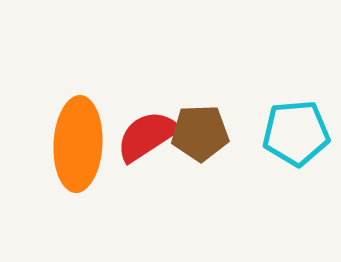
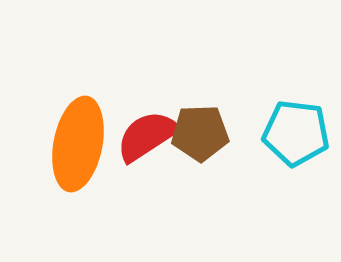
cyan pentagon: rotated 12 degrees clockwise
orange ellipse: rotated 8 degrees clockwise
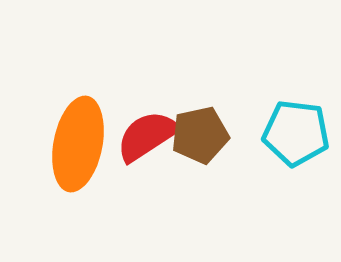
brown pentagon: moved 2 px down; rotated 10 degrees counterclockwise
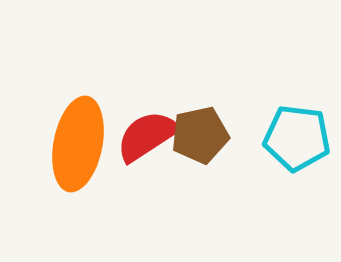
cyan pentagon: moved 1 px right, 5 px down
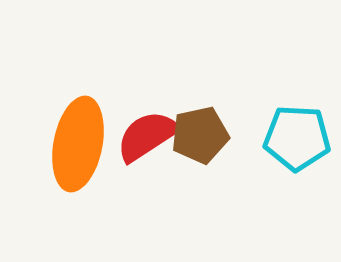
cyan pentagon: rotated 4 degrees counterclockwise
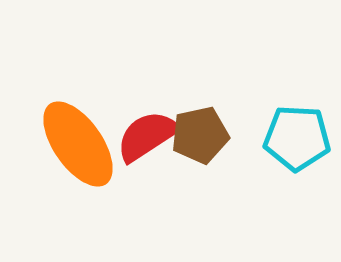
orange ellipse: rotated 46 degrees counterclockwise
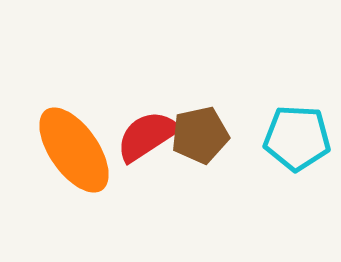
orange ellipse: moved 4 px left, 6 px down
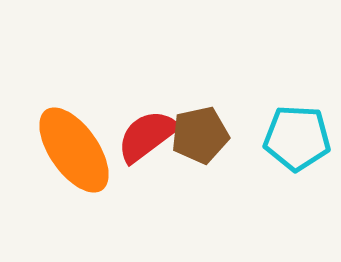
red semicircle: rotated 4 degrees counterclockwise
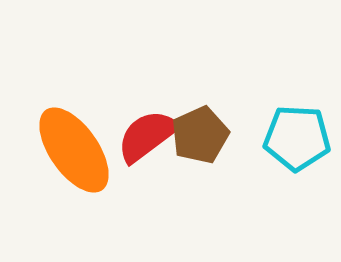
brown pentagon: rotated 12 degrees counterclockwise
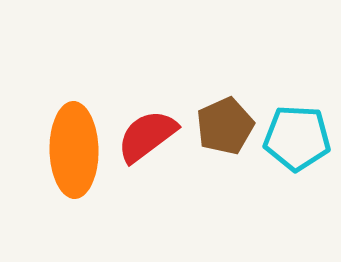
brown pentagon: moved 25 px right, 9 px up
orange ellipse: rotated 34 degrees clockwise
